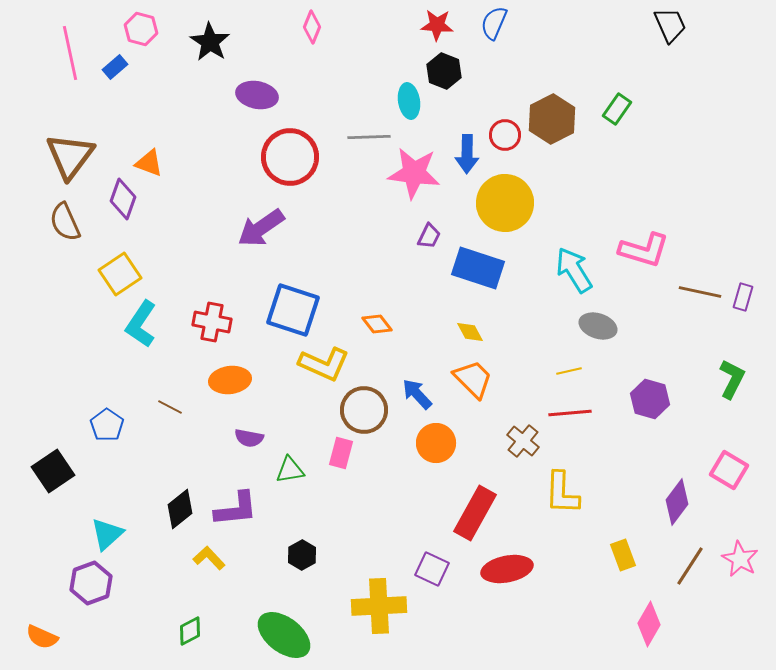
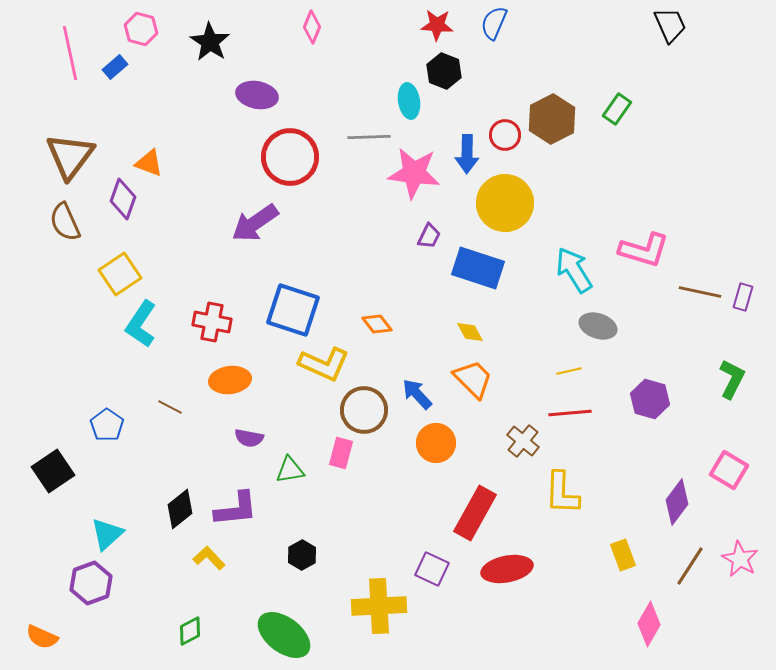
purple arrow at (261, 228): moved 6 px left, 5 px up
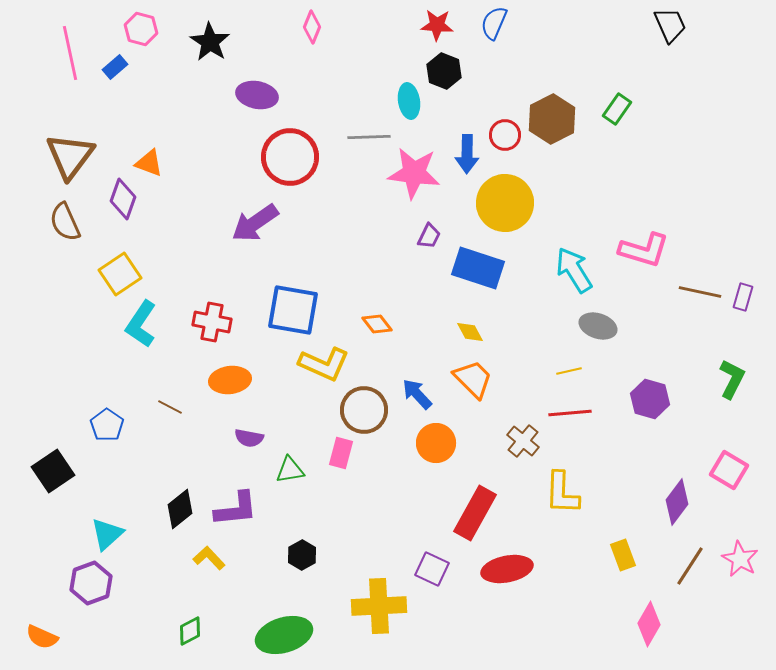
blue square at (293, 310): rotated 8 degrees counterclockwise
green ellipse at (284, 635): rotated 54 degrees counterclockwise
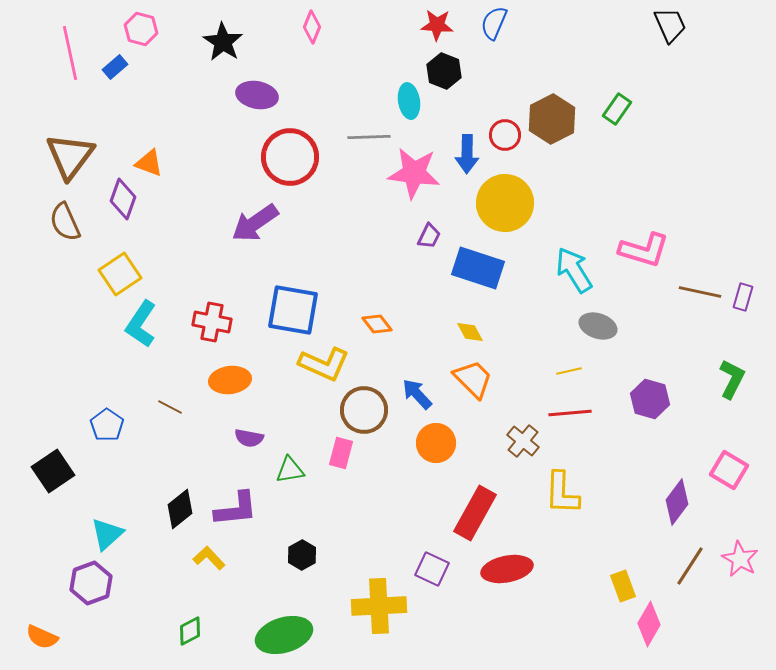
black star at (210, 42): moved 13 px right
yellow rectangle at (623, 555): moved 31 px down
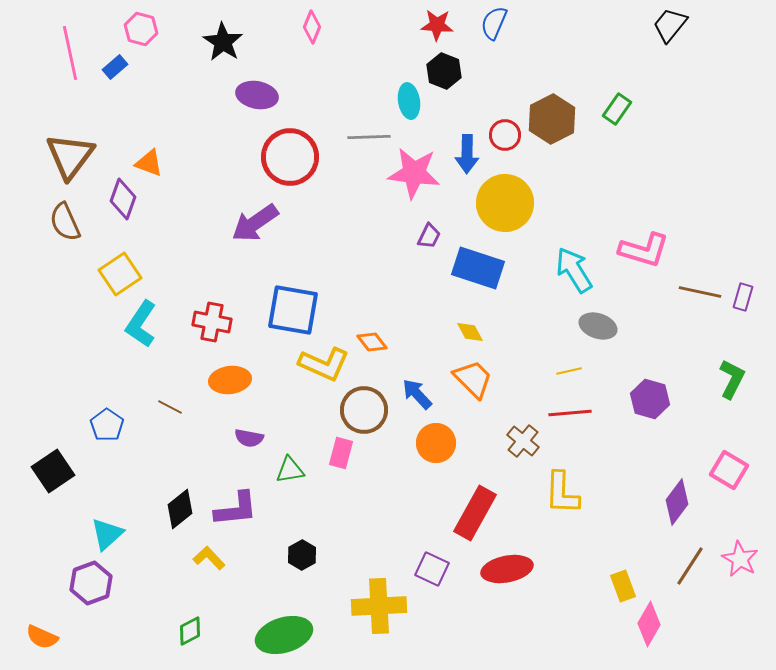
black trapezoid at (670, 25): rotated 117 degrees counterclockwise
orange diamond at (377, 324): moved 5 px left, 18 px down
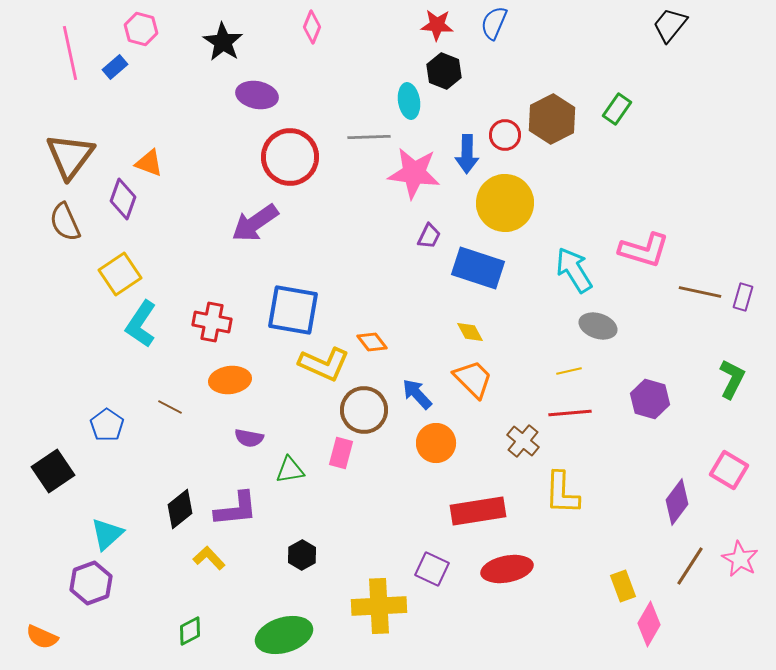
red rectangle at (475, 513): moved 3 px right, 2 px up; rotated 52 degrees clockwise
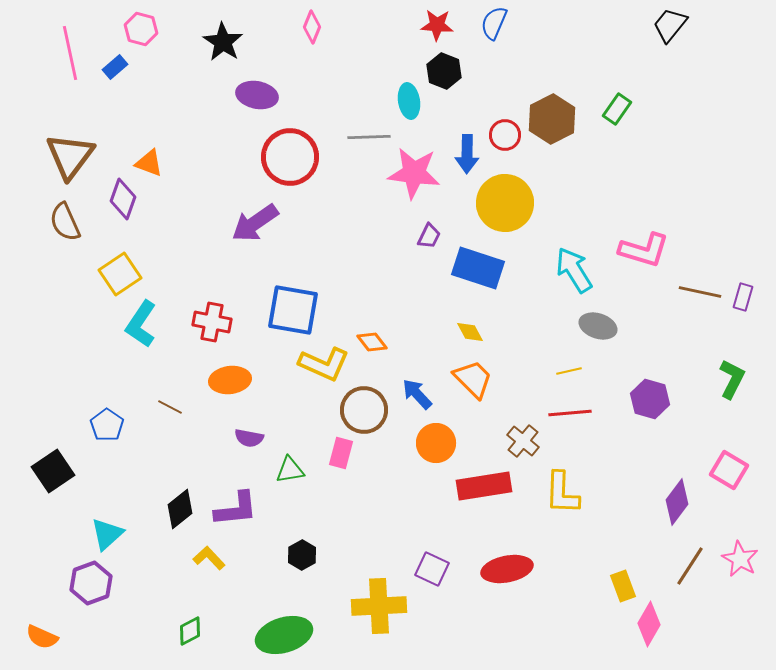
red rectangle at (478, 511): moved 6 px right, 25 px up
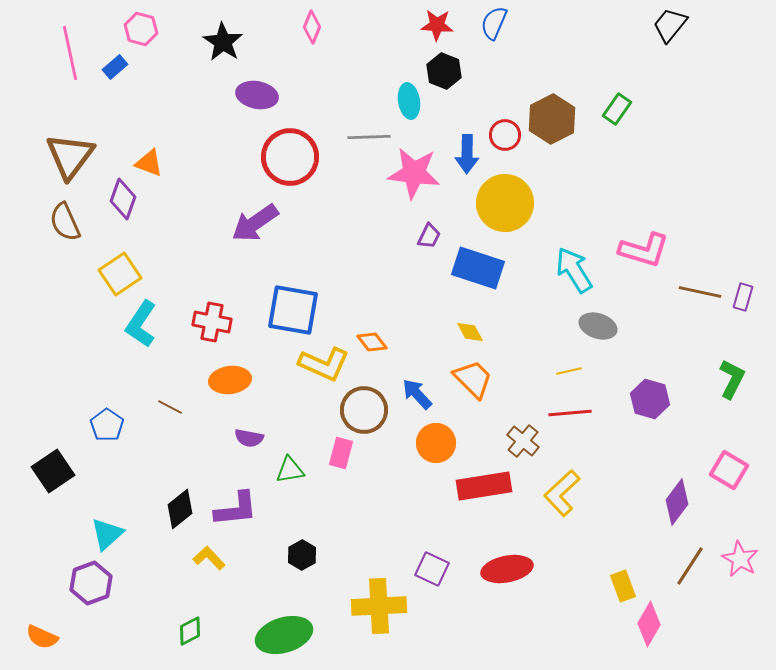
yellow L-shape at (562, 493): rotated 45 degrees clockwise
